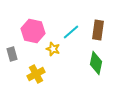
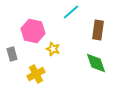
cyan line: moved 20 px up
green diamond: rotated 30 degrees counterclockwise
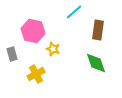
cyan line: moved 3 px right
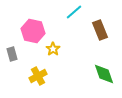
brown rectangle: moved 2 px right; rotated 30 degrees counterclockwise
yellow star: rotated 16 degrees clockwise
green diamond: moved 8 px right, 11 px down
yellow cross: moved 2 px right, 2 px down
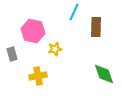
cyan line: rotated 24 degrees counterclockwise
brown rectangle: moved 4 px left, 3 px up; rotated 24 degrees clockwise
yellow star: moved 2 px right; rotated 24 degrees clockwise
yellow cross: rotated 18 degrees clockwise
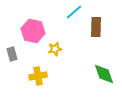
cyan line: rotated 24 degrees clockwise
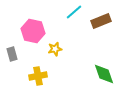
brown rectangle: moved 5 px right, 6 px up; rotated 66 degrees clockwise
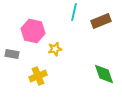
cyan line: rotated 36 degrees counterclockwise
gray rectangle: rotated 64 degrees counterclockwise
yellow cross: rotated 12 degrees counterclockwise
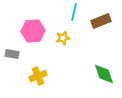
pink hexagon: rotated 15 degrees counterclockwise
yellow star: moved 8 px right, 11 px up
